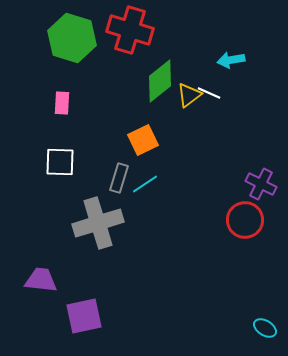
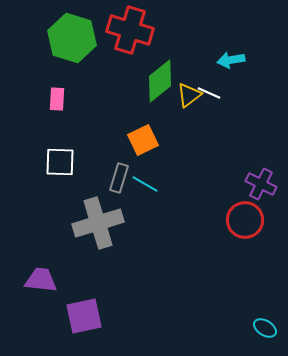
pink rectangle: moved 5 px left, 4 px up
cyan line: rotated 64 degrees clockwise
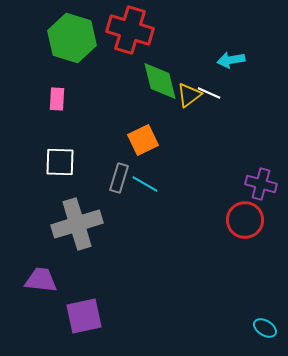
green diamond: rotated 66 degrees counterclockwise
purple cross: rotated 12 degrees counterclockwise
gray cross: moved 21 px left, 1 px down
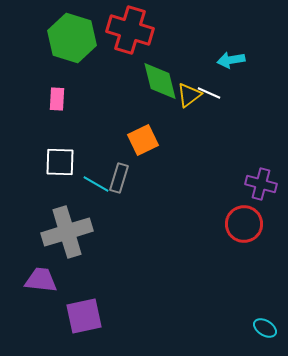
cyan line: moved 49 px left
red circle: moved 1 px left, 4 px down
gray cross: moved 10 px left, 8 px down
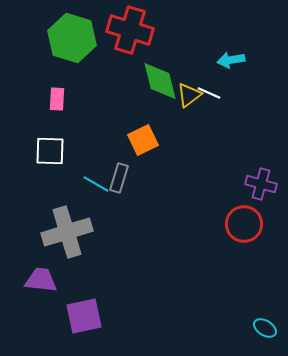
white square: moved 10 px left, 11 px up
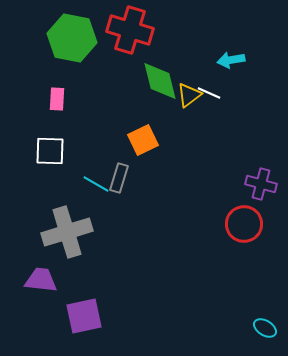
green hexagon: rotated 6 degrees counterclockwise
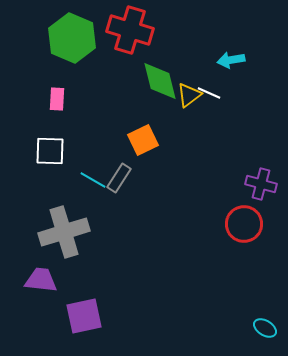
green hexagon: rotated 12 degrees clockwise
gray rectangle: rotated 16 degrees clockwise
cyan line: moved 3 px left, 4 px up
gray cross: moved 3 px left
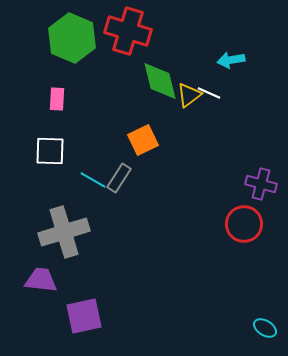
red cross: moved 2 px left, 1 px down
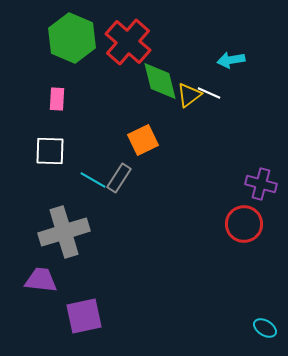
red cross: moved 11 px down; rotated 24 degrees clockwise
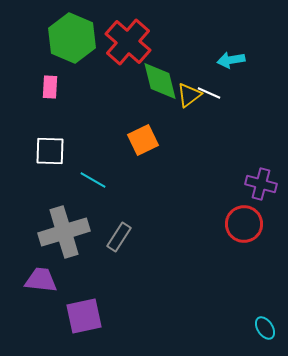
pink rectangle: moved 7 px left, 12 px up
gray rectangle: moved 59 px down
cyan ellipse: rotated 25 degrees clockwise
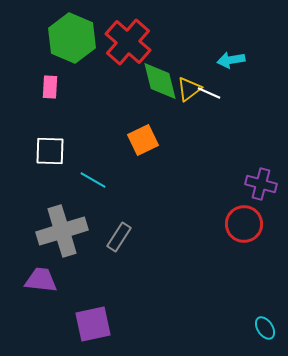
yellow triangle: moved 6 px up
gray cross: moved 2 px left, 1 px up
purple square: moved 9 px right, 8 px down
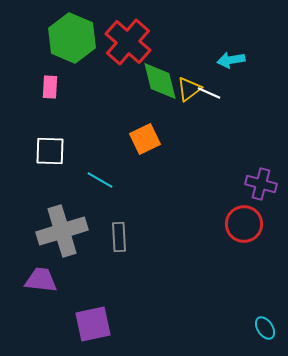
orange square: moved 2 px right, 1 px up
cyan line: moved 7 px right
gray rectangle: rotated 36 degrees counterclockwise
